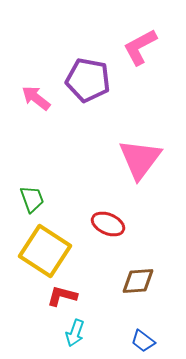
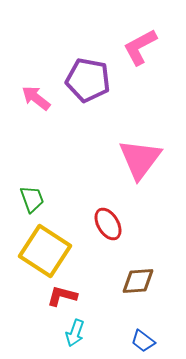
red ellipse: rotated 36 degrees clockwise
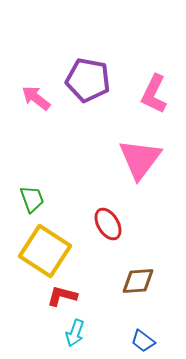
pink L-shape: moved 14 px right, 47 px down; rotated 36 degrees counterclockwise
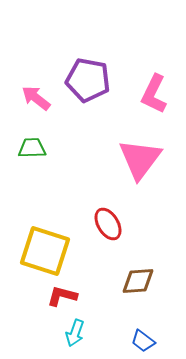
green trapezoid: moved 51 px up; rotated 72 degrees counterclockwise
yellow square: rotated 15 degrees counterclockwise
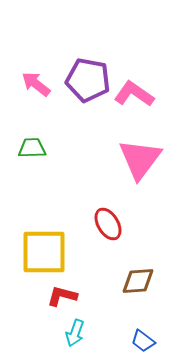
pink L-shape: moved 20 px left; rotated 99 degrees clockwise
pink arrow: moved 14 px up
yellow square: moved 1 px left, 1 px down; rotated 18 degrees counterclockwise
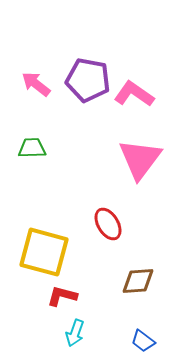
yellow square: rotated 15 degrees clockwise
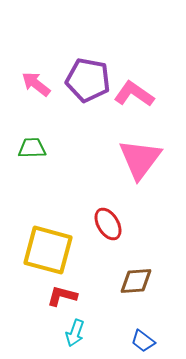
yellow square: moved 4 px right, 2 px up
brown diamond: moved 2 px left
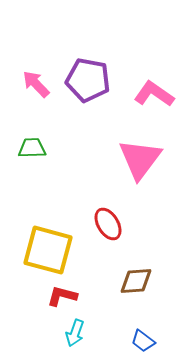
pink arrow: rotated 8 degrees clockwise
pink L-shape: moved 20 px right
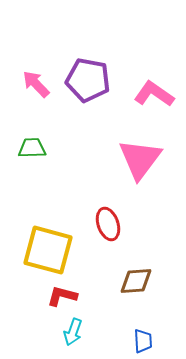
red ellipse: rotated 12 degrees clockwise
cyan arrow: moved 2 px left, 1 px up
blue trapezoid: rotated 130 degrees counterclockwise
